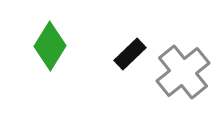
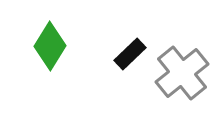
gray cross: moved 1 px left, 1 px down
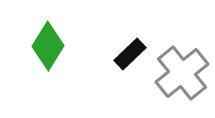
green diamond: moved 2 px left
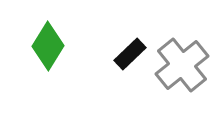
gray cross: moved 8 px up
